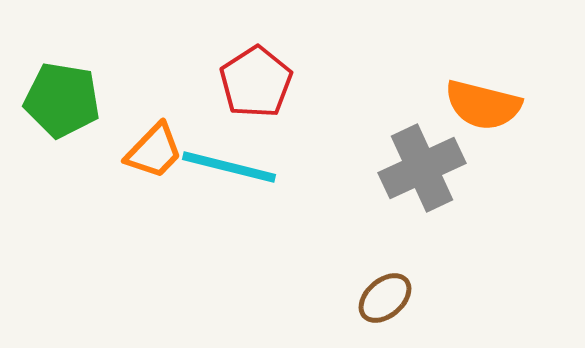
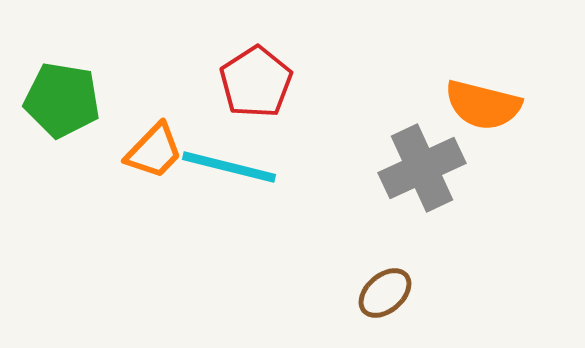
brown ellipse: moved 5 px up
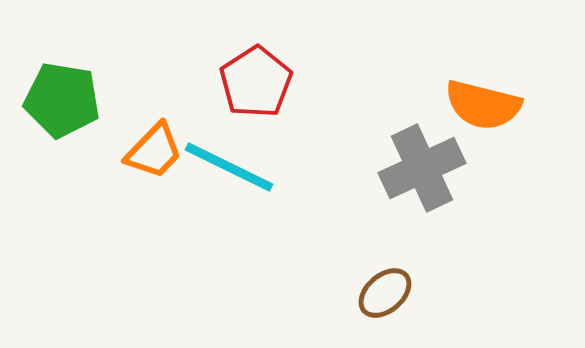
cyan line: rotated 12 degrees clockwise
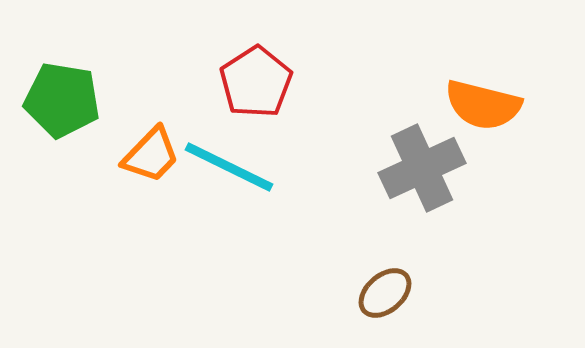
orange trapezoid: moved 3 px left, 4 px down
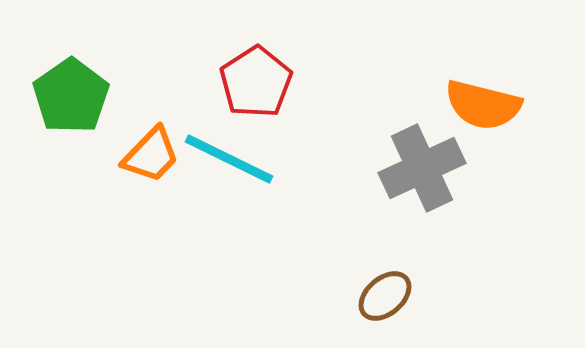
green pentagon: moved 9 px right, 4 px up; rotated 28 degrees clockwise
cyan line: moved 8 px up
brown ellipse: moved 3 px down
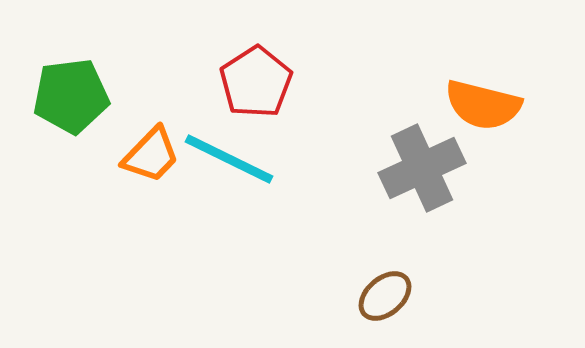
green pentagon: rotated 28 degrees clockwise
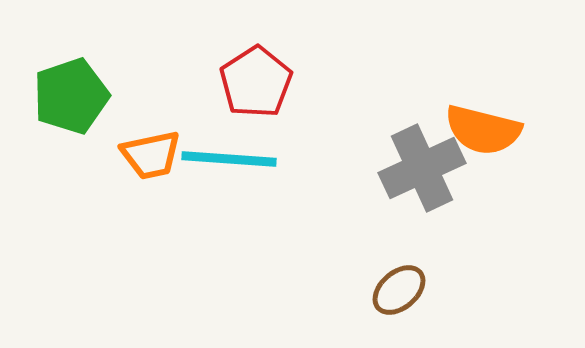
green pentagon: rotated 12 degrees counterclockwise
orange semicircle: moved 25 px down
orange trapezoid: rotated 34 degrees clockwise
cyan line: rotated 22 degrees counterclockwise
brown ellipse: moved 14 px right, 6 px up
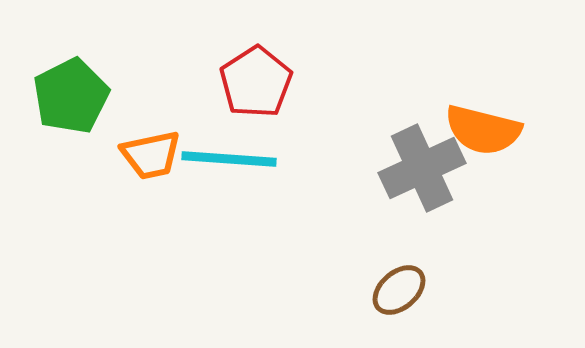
green pentagon: rotated 8 degrees counterclockwise
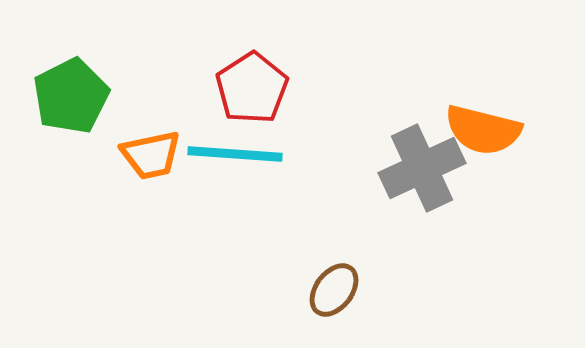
red pentagon: moved 4 px left, 6 px down
cyan line: moved 6 px right, 5 px up
brown ellipse: moved 65 px left; rotated 12 degrees counterclockwise
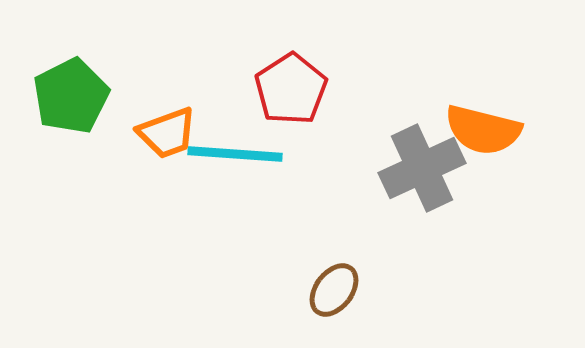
red pentagon: moved 39 px right, 1 px down
orange trapezoid: moved 16 px right, 22 px up; rotated 8 degrees counterclockwise
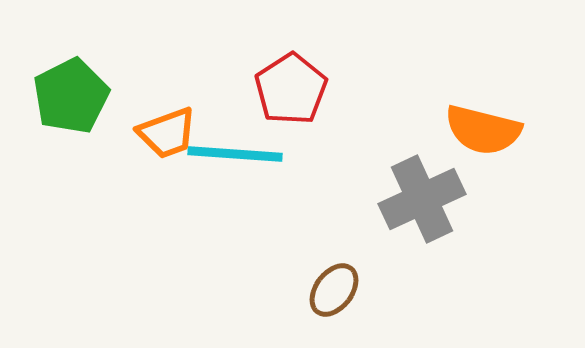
gray cross: moved 31 px down
